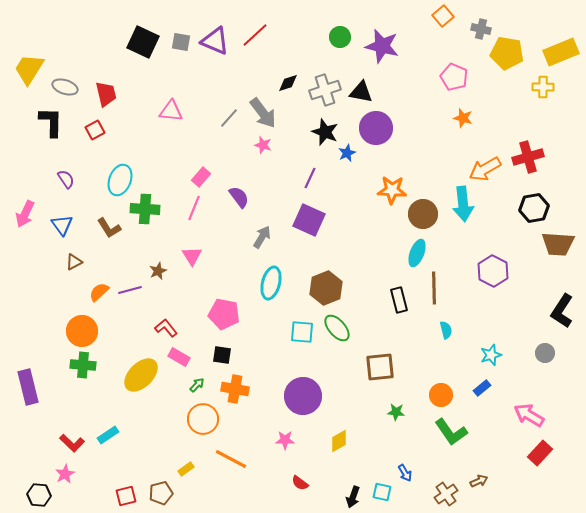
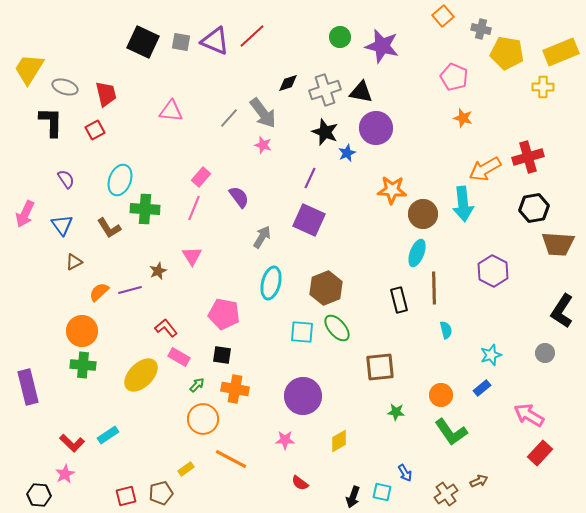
red line at (255, 35): moved 3 px left, 1 px down
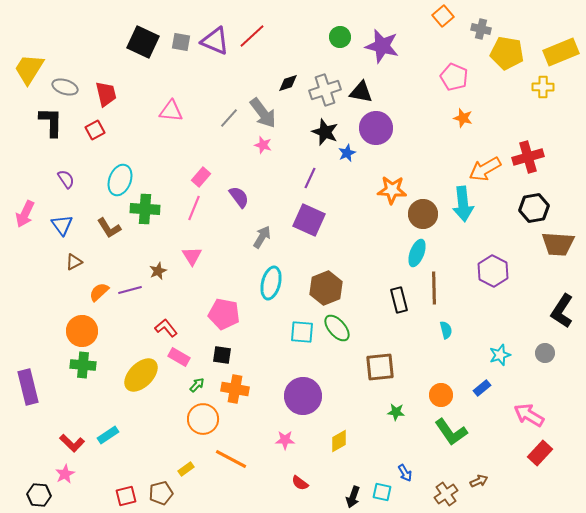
cyan star at (491, 355): moved 9 px right
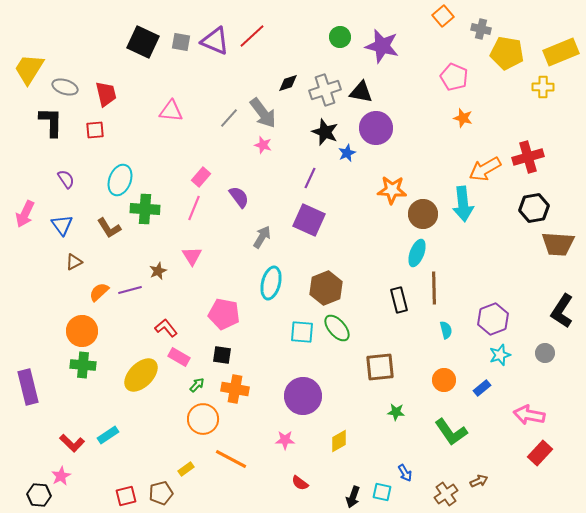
red square at (95, 130): rotated 24 degrees clockwise
purple hexagon at (493, 271): moved 48 px down; rotated 12 degrees clockwise
orange circle at (441, 395): moved 3 px right, 15 px up
pink arrow at (529, 415): rotated 20 degrees counterclockwise
pink star at (65, 474): moved 4 px left, 2 px down
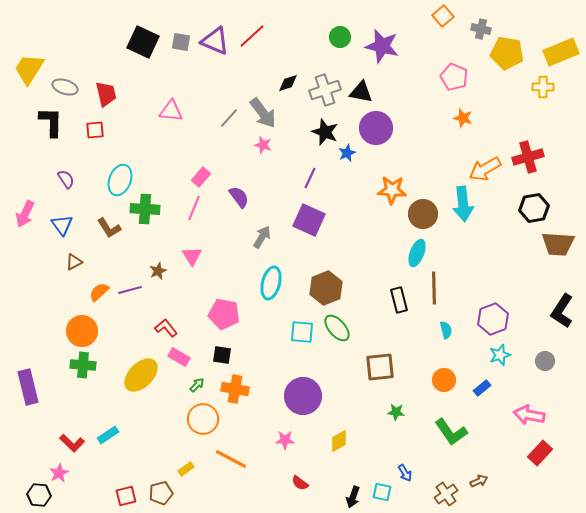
gray circle at (545, 353): moved 8 px down
pink star at (61, 476): moved 2 px left, 3 px up
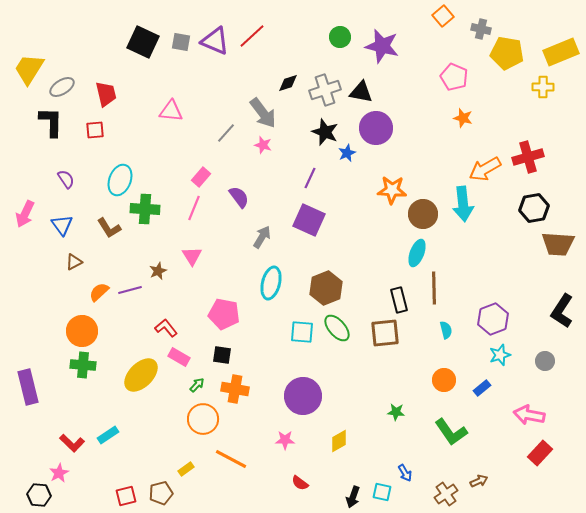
gray ellipse at (65, 87): moved 3 px left; rotated 50 degrees counterclockwise
gray line at (229, 118): moved 3 px left, 15 px down
brown square at (380, 367): moved 5 px right, 34 px up
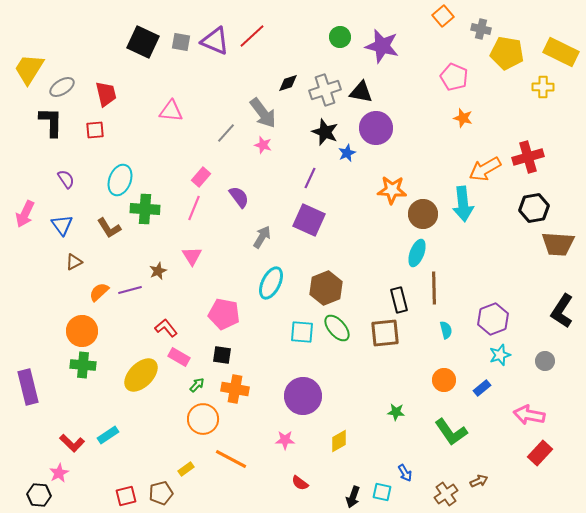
yellow rectangle at (561, 52): rotated 48 degrees clockwise
cyan ellipse at (271, 283): rotated 12 degrees clockwise
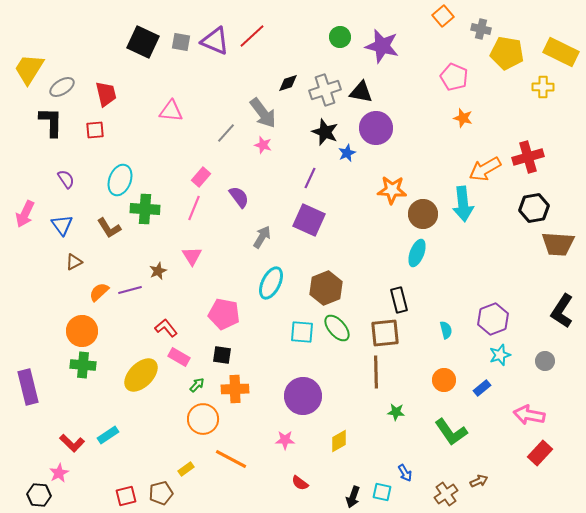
brown line at (434, 288): moved 58 px left, 84 px down
orange cross at (235, 389): rotated 12 degrees counterclockwise
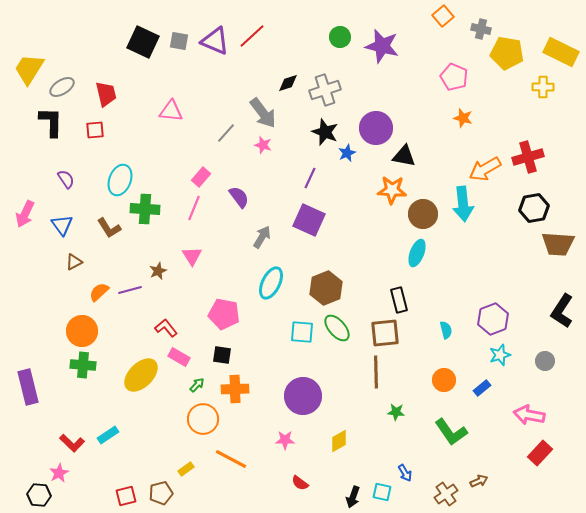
gray square at (181, 42): moved 2 px left, 1 px up
black triangle at (361, 92): moved 43 px right, 64 px down
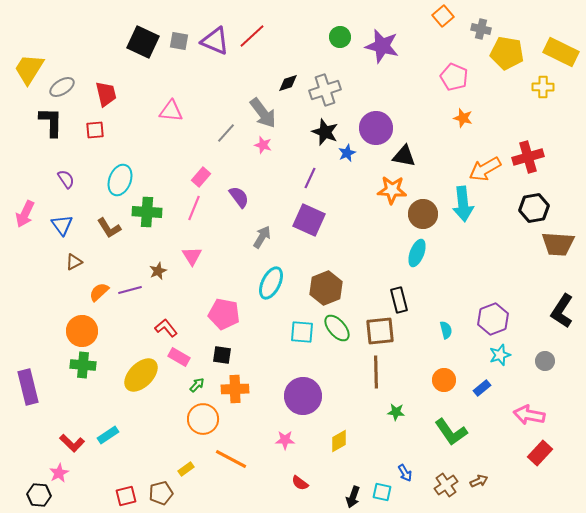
green cross at (145, 209): moved 2 px right, 3 px down
brown square at (385, 333): moved 5 px left, 2 px up
brown cross at (446, 494): moved 9 px up
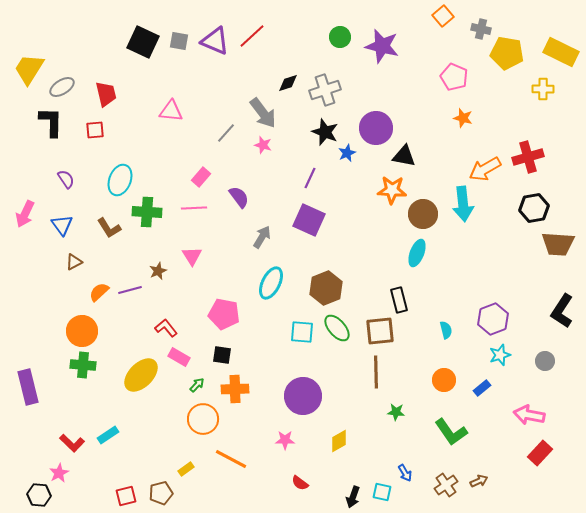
yellow cross at (543, 87): moved 2 px down
pink line at (194, 208): rotated 65 degrees clockwise
